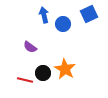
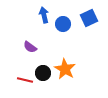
blue square: moved 4 px down
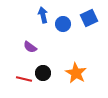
blue arrow: moved 1 px left
orange star: moved 11 px right, 4 px down
red line: moved 1 px left, 1 px up
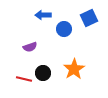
blue arrow: rotated 77 degrees counterclockwise
blue circle: moved 1 px right, 5 px down
purple semicircle: rotated 56 degrees counterclockwise
orange star: moved 2 px left, 4 px up; rotated 10 degrees clockwise
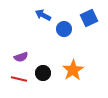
blue arrow: rotated 28 degrees clockwise
purple semicircle: moved 9 px left, 10 px down
orange star: moved 1 px left, 1 px down
red line: moved 5 px left
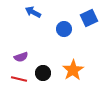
blue arrow: moved 10 px left, 3 px up
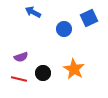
orange star: moved 1 px right, 1 px up; rotated 10 degrees counterclockwise
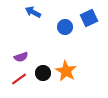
blue circle: moved 1 px right, 2 px up
orange star: moved 8 px left, 2 px down
red line: rotated 49 degrees counterclockwise
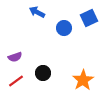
blue arrow: moved 4 px right
blue circle: moved 1 px left, 1 px down
purple semicircle: moved 6 px left
orange star: moved 17 px right, 9 px down; rotated 10 degrees clockwise
red line: moved 3 px left, 2 px down
